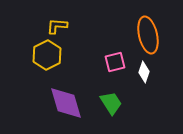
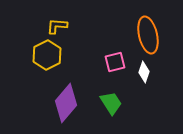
purple diamond: rotated 57 degrees clockwise
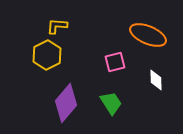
orange ellipse: rotated 54 degrees counterclockwise
white diamond: moved 12 px right, 8 px down; rotated 20 degrees counterclockwise
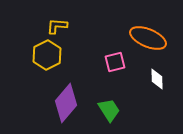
orange ellipse: moved 3 px down
white diamond: moved 1 px right, 1 px up
green trapezoid: moved 2 px left, 7 px down
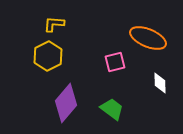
yellow L-shape: moved 3 px left, 2 px up
yellow hexagon: moved 1 px right, 1 px down
white diamond: moved 3 px right, 4 px down
green trapezoid: moved 3 px right, 1 px up; rotated 20 degrees counterclockwise
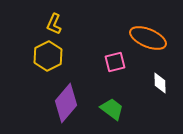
yellow L-shape: rotated 70 degrees counterclockwise
